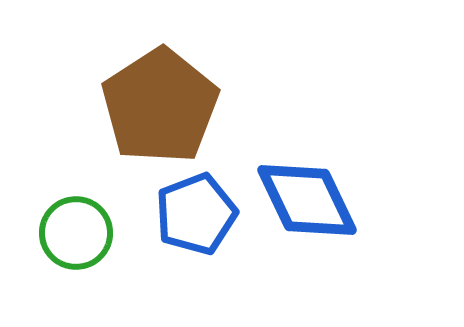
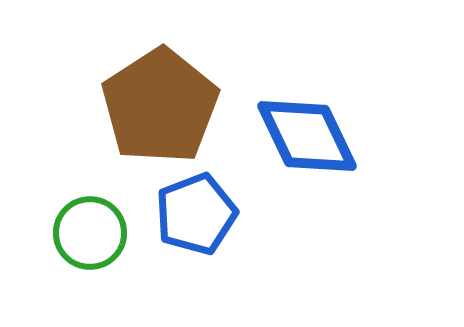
blue diamond: moved 64 px up
green circle: moved 14 px right
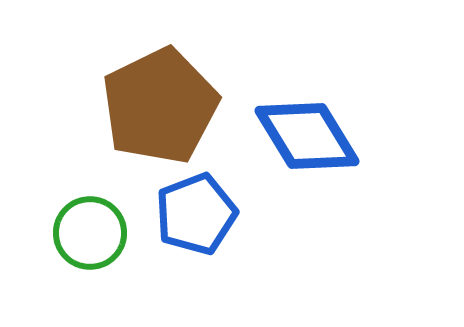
brown pentagon: rotated 7 degrees clockwise
blue diamond: rotated 6 degrees counterclockwise
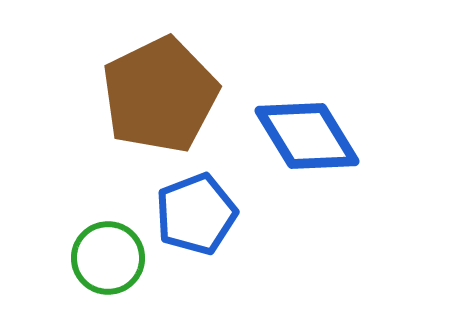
brown pentagon: moved 11 px up
green circle: moved 18 px right, 25 px down
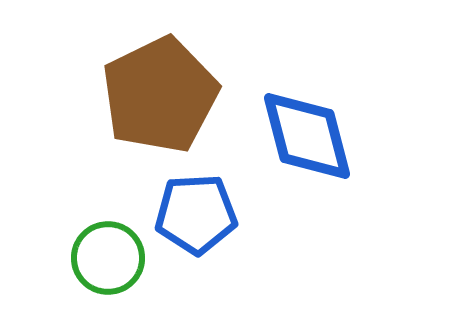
blue diamond: rotated 17 degrees clockwise
blue pentagon: rotated 18 degrees clockwise
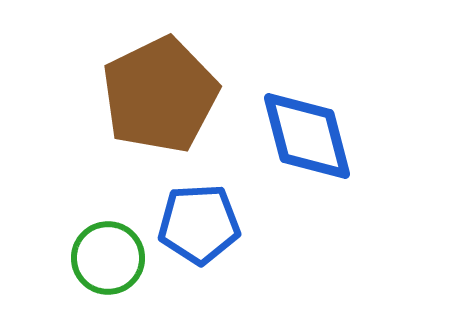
blue pentagon: moved 3 px right, 10 px down
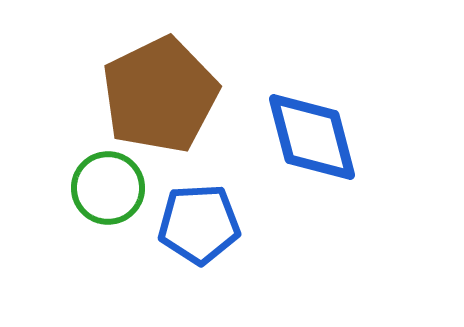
blue diamond: moved 5 px right, 1 px down
green circle: moved 70 px up
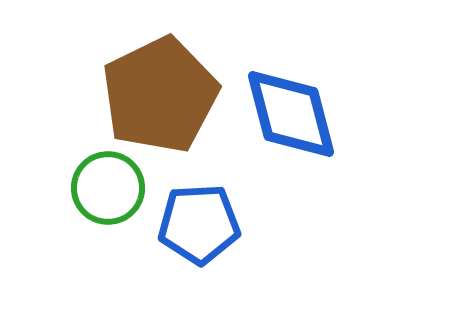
blue diamond: moved 21 px left, 23 px up
